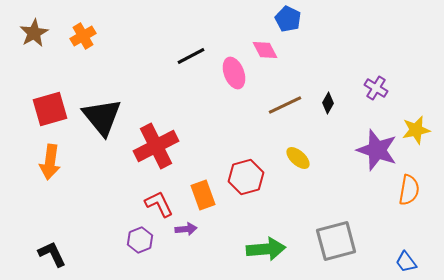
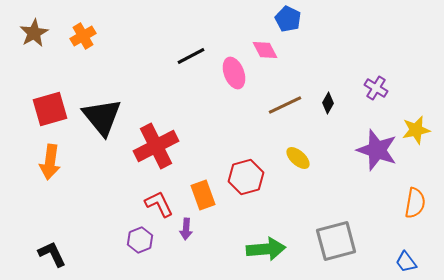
orange semicircle: moved 6 px right, 13 px down
purple arrow: rotated 100 degrees clockwise
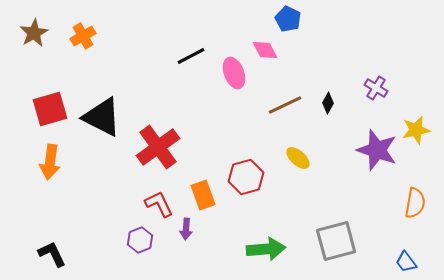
black triangle: rotated 24 degrees counterclockwise
red cross: moved 2 px right, 1 px down; rotated 9 degrees counterclockwise
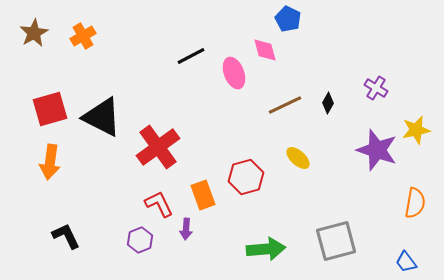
pink diamond: rotated 12 degrees clockwise
black L-shape: moved 14 px right, 18 px up
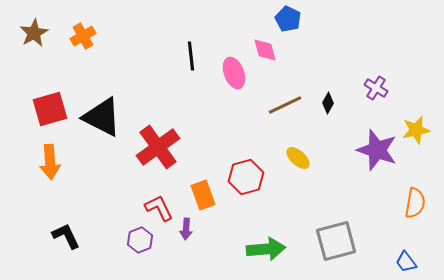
black line: rotated 68 degrees counterclockwise
orange arrow: rotated 12 degrees counterclockwise
red L-shape: moved 4 px down
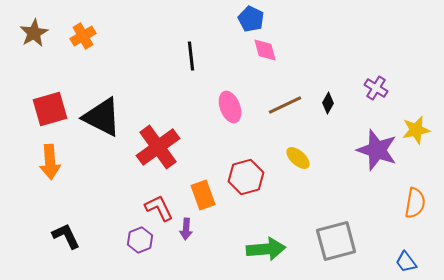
blue pentagon: moved 37 px left
pink ellipse: moved 4 px left, 34 px down
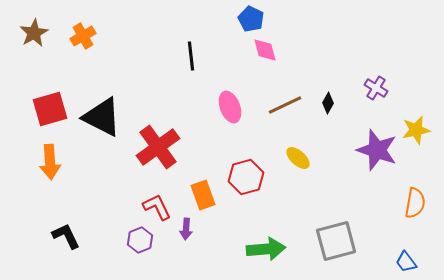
red L-shape: moved 2 px left, 1 px up
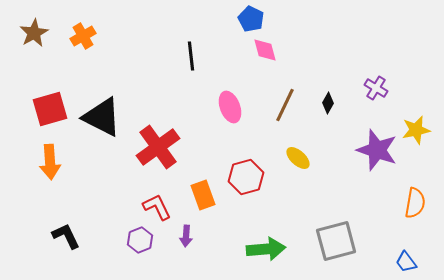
brown line: rotated 40 degrees counterclockwise
purple arrow: moved 7 px down
